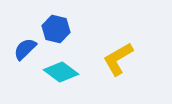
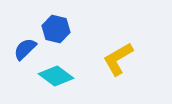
cyan diamond: moved 5 px left, 4 px down
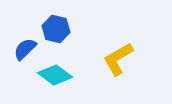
cyan diamond: moved 1 px left, 1 px up
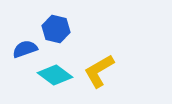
blue semicircle: rotated 25 degrees clockwise
yellow L-shape: moved 19 px left, 12 px down
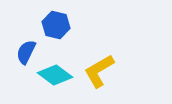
blue hexagon: moved 4 px up
blue semicircle: moved 1 px right, 3 px down; rotated 45 degrees counterclockwise
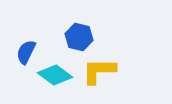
blue hexagon: moved 23 px right, 12 px down
yellow L-shape: rotated 30 degrees clockwise
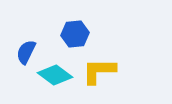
blue hexagon: moved 4 px left, 3 px up; rotated 20 degrees counterclockwise
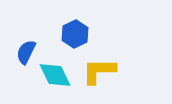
blue hexagon: rotated 20 degrees counterclockwise
cyan diamond: rotated 28 degrees clockwise
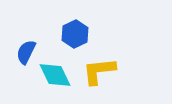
yellow L-shape: rotated 6 degrees counterclockwise
